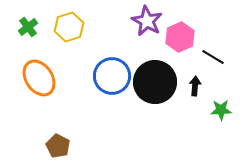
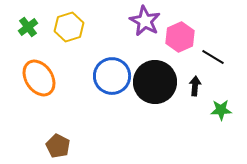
purple star: moved 2 px left
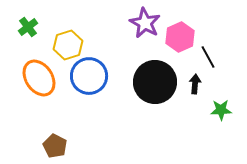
purple star: moved 2 px down
yellow hexagon: moved 1 px left, 18 px down
black line: moved 5 px left; rotated 30 degrees clockwise
blue circle: moved 23 px left
black arrow: moved 2 px up
brown pentagon: moved 3 px left
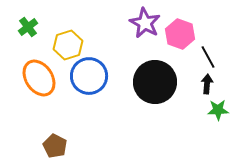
pink hexagon: moved 3 px up; rotated 16 degrees counterclockwise
black arrow: moved 12 px right
green star: moved 3 px left
